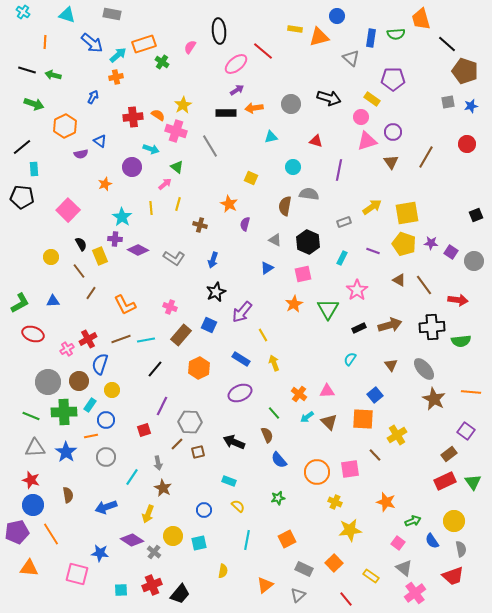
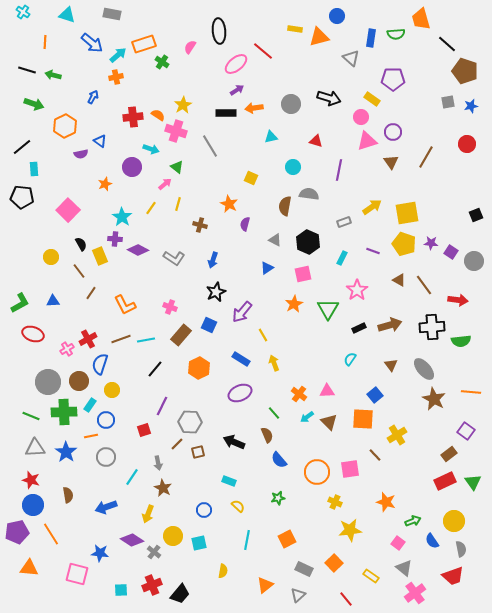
yellow line at (151, 208): rotated 40 degrees clockwise
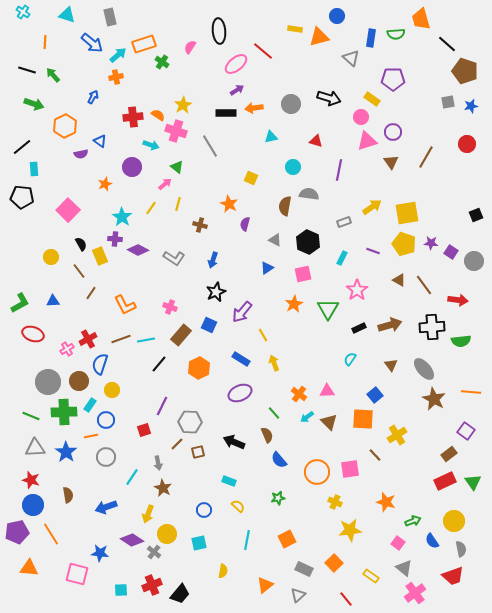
gray rectangle at (112, 14): moved 2 px left, 3 px down; rotated 66 degrees clockwise
green arrow at (53, 75): rotated 35 degrees clockwise
cyan arrow at (151, 149): moved 4 px up
black line at (155, 369): moved 4 px right, 5 px up
yellow circle at (173, 536): moved 6 px left, 2 px up
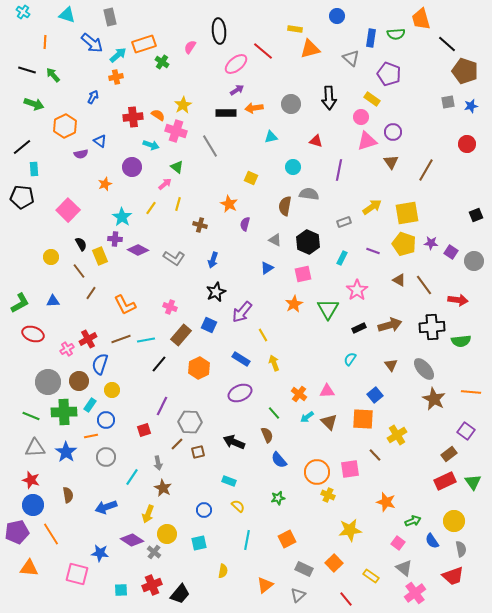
orange triangle at (319, 37): moved 9 px left, 12 px down
purple pentagon at (393, 79): moved 4 px left, 5 px up; rotated 20 degrees clockwise
black arrow at (329, 98): rotated 70 degrees clockwise
brown line at (426, 157): moved 13 px down
yellow cross at (335, 502): moved 7 px left, 7 px up
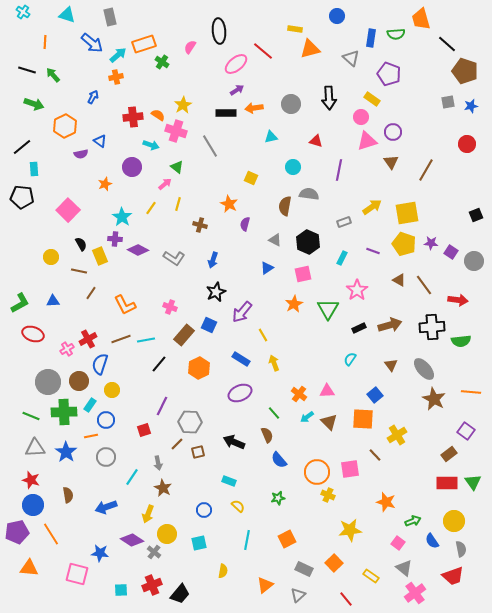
brown line at (79, 271): rotated 42 degrees counterclockwise
brown rectangle at (181, 335): moved 3 px right
red rectangle at (445, 481): moved 2 px right, 2 px down; rotated 25 degrees clockwise
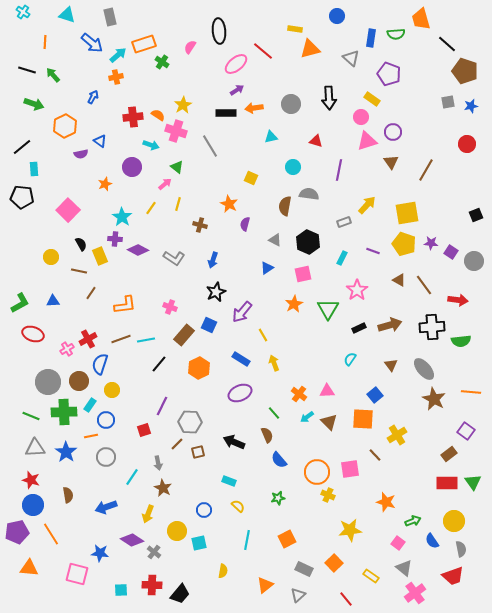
yellow arrow at (372, 207): moved 5 px left, 2 px up; rotated 12 degrees counterclockwise
orange L-shape at (125, 305): rotated 70 degrees counterclockwise
yellow circle at (167, 534): moved 10 px right, 3 px up
red cross at (152, 585): rotated 24 degrees clockwise
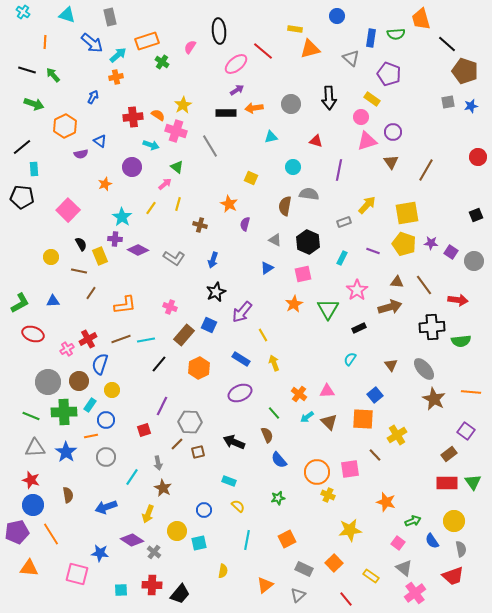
orange rectangle at (144, 44): moved 3 px right, 3 px up
red circle at (467, 144): moved 11 px right, 13 px down
brown triangle at (399, 280): moved 2 px left, 2 px down; rotated 24 degrees counterclockwise
brown arrow at (390, 325): moved 18 px up
